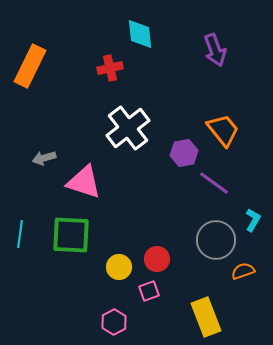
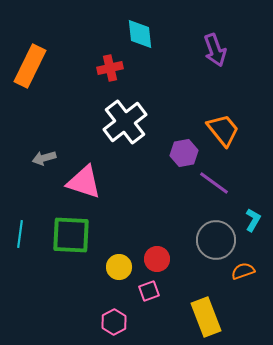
white cross: moved 3 px left, 6 px up
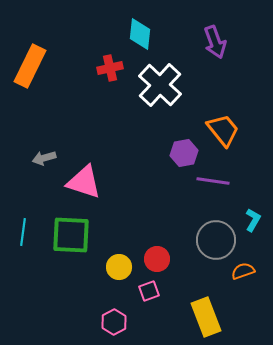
cyan diamond: rotated 12 degrees clockwise
purple arrow: moved 8 px up
white cross: moved 35 px right, 37 px up; rotated 9 degrees counterclockwise
purple line: moved 1 px left, 2 px up; rotated 28 degrees counterclockwise
cyan line: moved 3 px right, 2 px up
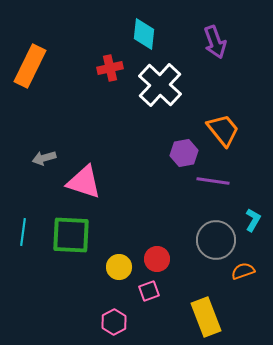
cyan diamond: moved 4 px right
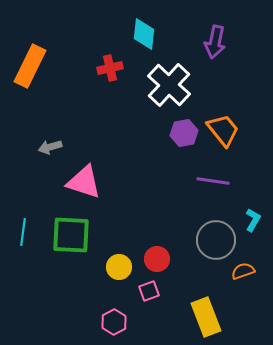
purple arrow: rotated 32 degrees clockwise
white cross: moved 9 px right
purple hexagon: moved 20 px up
gray arrow: moved 6 px right, 11 px up
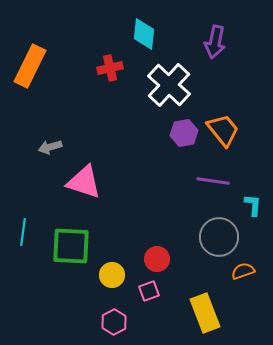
cyan L-shape: moved 15 px up; rotated 25 degrees counterclockwise
green square: moved 11 px down
gray circle: moved 3 px right, 3 px up
yellow circle: moved 7 px left, 8 px down
yellow rectangle: moved 1 px left, 4 px up
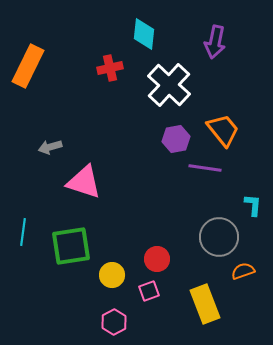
orange rectangle: moved 2 px left
purple hexagon: moved 8 px left, 6 px down
purple line: moved 8 px left, 13 px up
green square: rotated 12 degrees counterclockwise
yellow rectangle: moved 9 px up
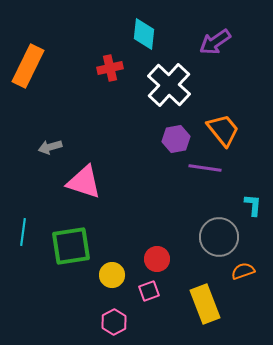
purple arrow: rotated 44 degrees clockwise
